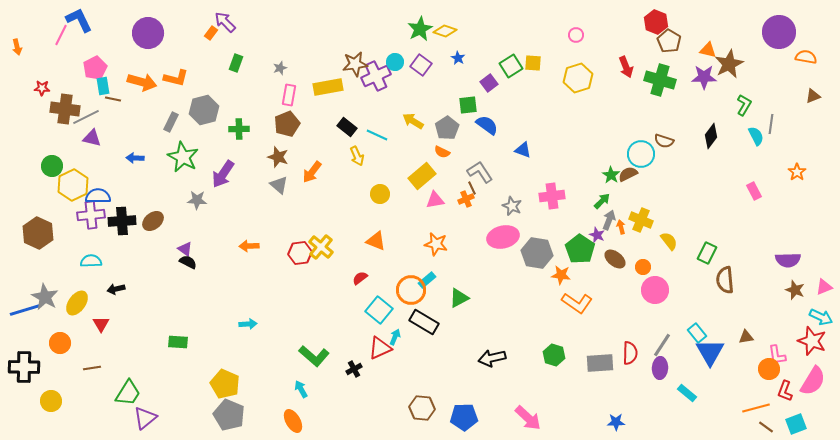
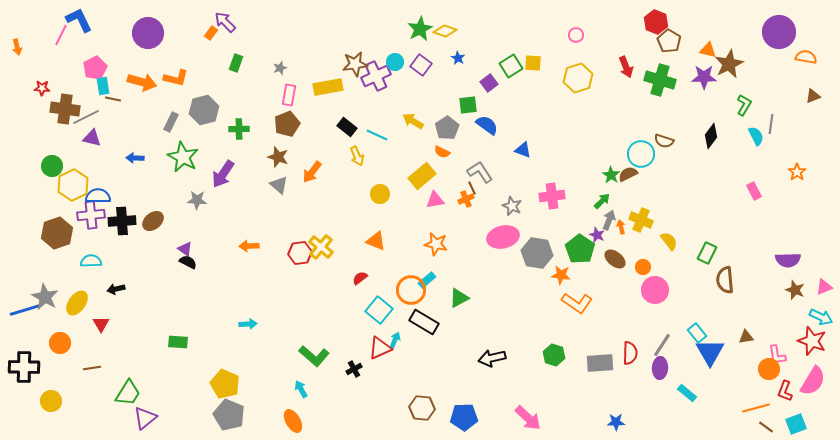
brown hexagon at (38, 233): moved 19 px right; rotated 16 degrees clockwise
cyan arrow at (395, 337): moved 3 px down
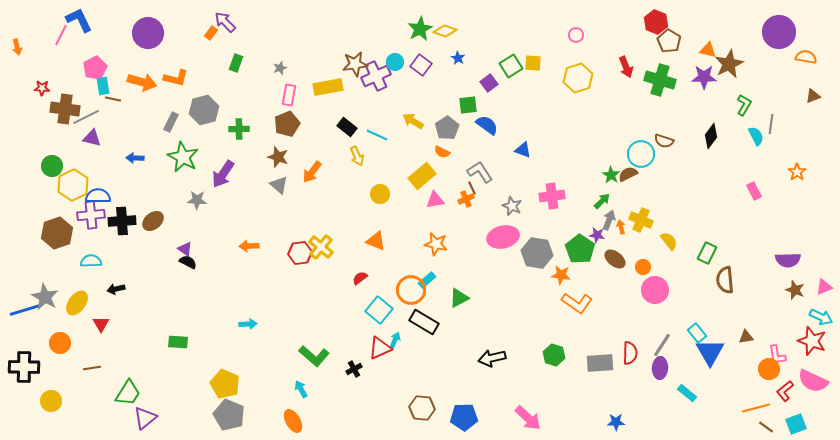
purple star at (597, 235): rotated 14 degrees counterclockwise
pink semicircle at (813, 381): rotated 84 degrees clockwise
red L-shape at (785, 391): rotated 30 degrees clockwise
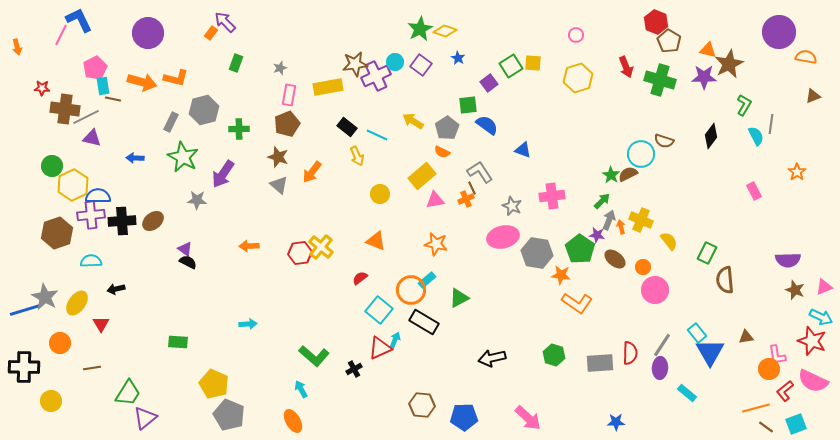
yellow pentagon at (225, 384): moved 11 px left
brown hexagon at (422, 408): moved 3 px up
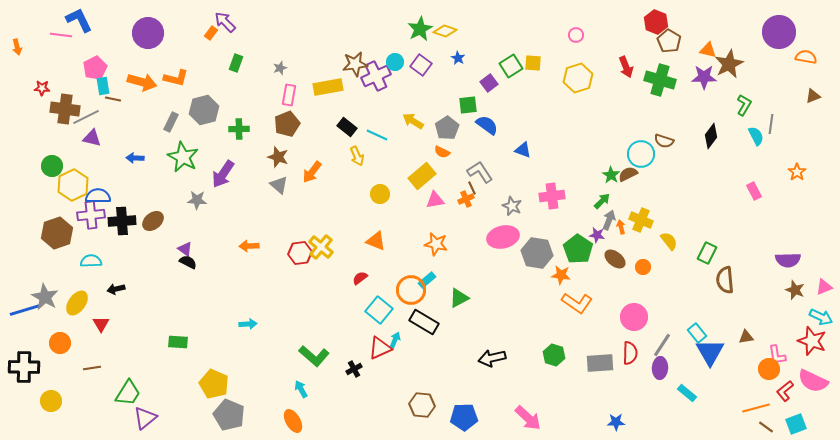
pink line at (61, 35): rotated 70 degrees clockwise
green pentagon at (580, 249): moved 2 px left
pink circle at (655, 290): moved 21 px left, 27 px down
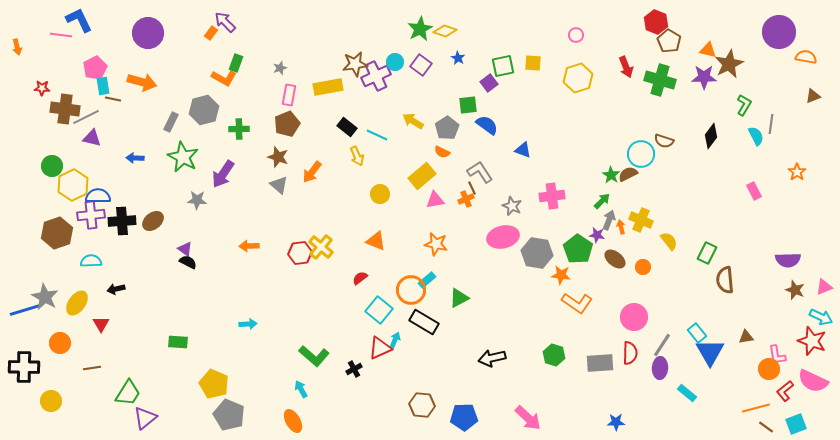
green square at (511, 66): moved 8 px left; rotated 20 degrees clockwise
orange L-shape at (176, 78): moved 48 px right; rotated 15 degrees clockwise
